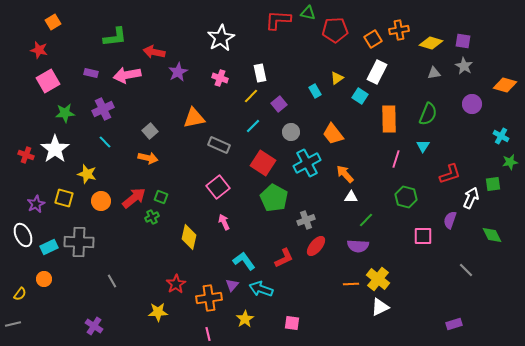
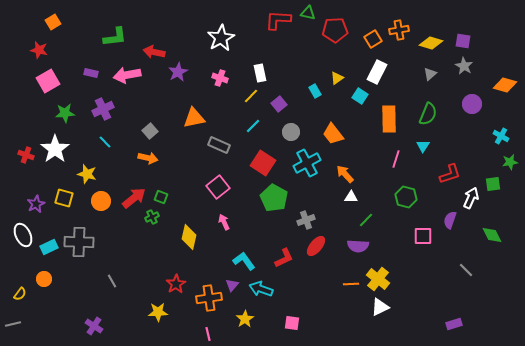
gray triangle at (434, 73): moved 4 px left, 1 px down; rotated 32 degrees counterclockwise
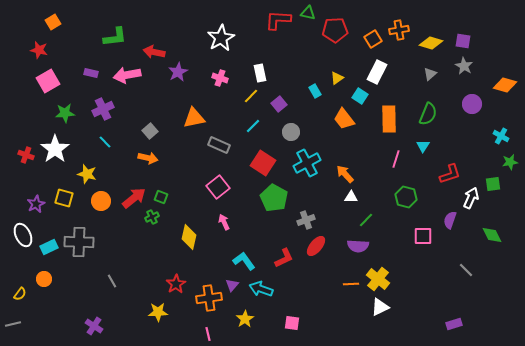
orange trapezoid at (333, 134): moved 11 px right, 15 px up
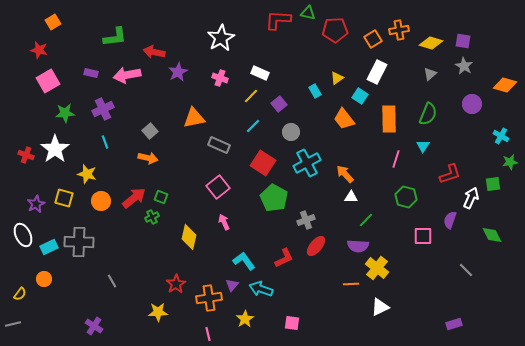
white rectangle at (260, 73): rotated 54 degrees counterclockwise
cyan line at (105, 142): rotated 24 degrees clockwise
yellow cross at (378, 279): moved 1 px left, 11 px up
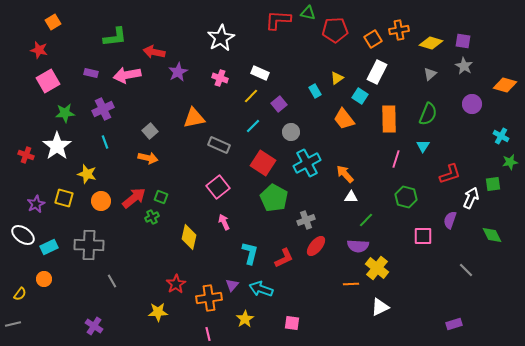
white star at (55, 149): moved 2 px right, 3 px up
white ellipse at (23, 235): rotated 30 degrees counterclockwise
gray cross at (79, 242): moved 10 px right, 3 px down
cyan L-shape at (244, 261): moved 6 px right, 8 px up; rotated 50 degrees clockwise
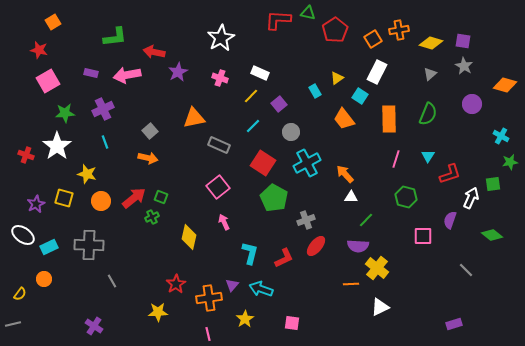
red pentagon at (335, 30): rotated 30 degrees counterclockwise
cyan triangle at (423, 146): moved 5 px right, 10 px down
green diamond at (492, 235): rotated 25 degrees counterclockwise
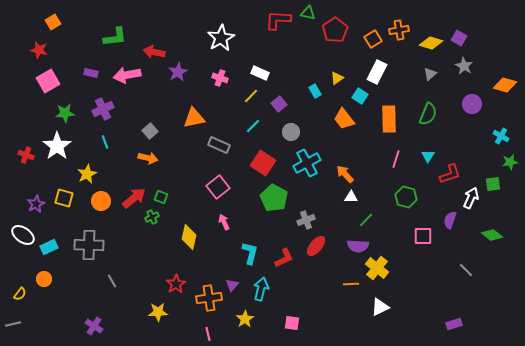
purple square at (463, 41): moved 4 px left, 3 px up; rotated 21 degrees clockwise
yellow star at (87, 174): rotated 30 degrees clockwise
cyan arrow at (261, 289): rotated 85 degrees clockwise
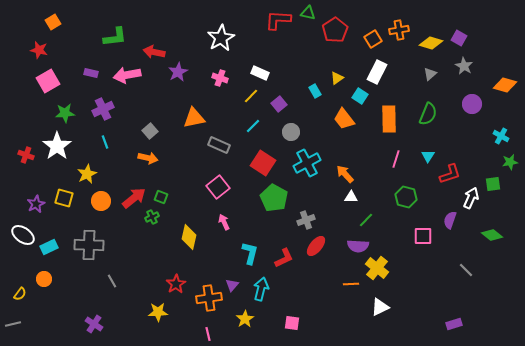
purple cross at (94, 326): moved 2 px up
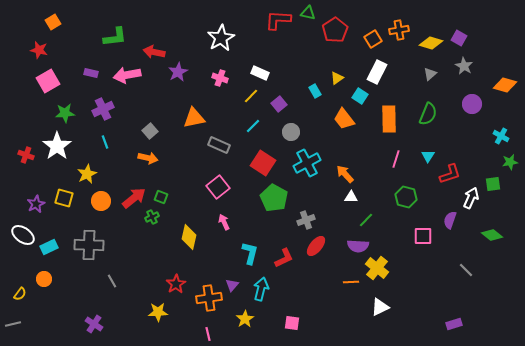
orange line at (351, 284): moved 2 px up
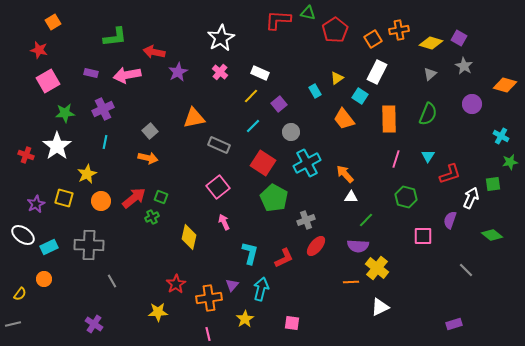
pink cross at (220, 78): moved 6 px up; rotated 21 degrees clockwise
cyan line at (105, 142): rotated 32 degrees clockwise
